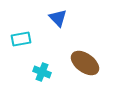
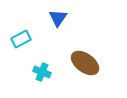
blue triangle: rotated 18 degrees clockwise
cyan rectangle: rotated 18 degrees counterclockwise
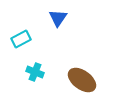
brown ellipse: moved 3 px left, 17 px down
cyan cross: moved 7 px left
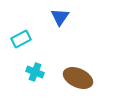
blue triangle: moved 2 px right, 1 px up
brown ellipse: moved 4 px left, 2 px up; rotated 12 degrees counterclockwise
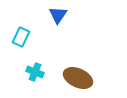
blue triangle: moved 2 px left, 2 px up
cyan rectangle: moved 2 px up; rotated 36 degrees counterclockwise
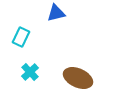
blue triangle: moved 2 px left, 2 px up; rotated 42 degrees clockwise
cyan cross: moved 5 px left; rotated 24 degrees clockwise
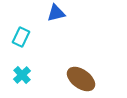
cyan cross: moved 8 px left, 3 px down
brown ellipse: moved 3 px right, 1 px down; rotated 12 degrees clockwise
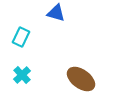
blue triangle: rotated 30 degrees clockwise
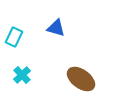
blue triangle: moved 15 px down
cyan rectangle: moved 7 px left
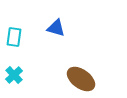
cyan rectangle: rotated 18 degrees counterclockwise
cyan cross: moved 8 px left
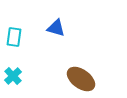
cyan cross: moved 1 px left, 1 px down
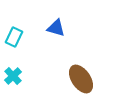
cyan rectangle: rotated 18 degrees clockwise
brown ellipse: rotated 20 degrees clockwise
